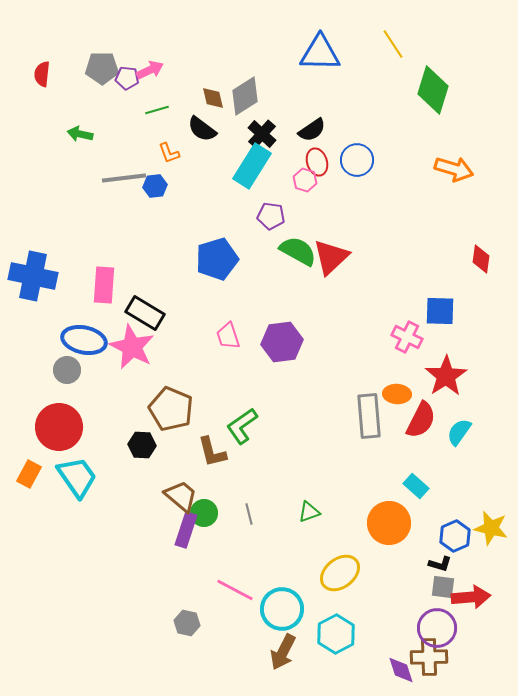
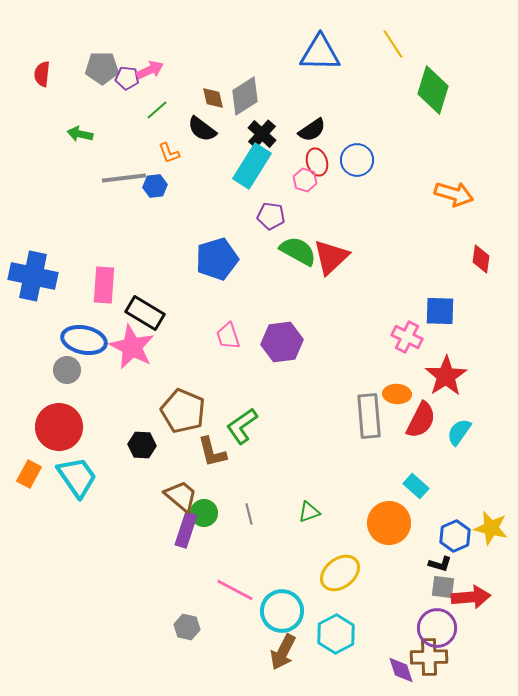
green line at (157, 110): rotated 25 degrees counterclockwise
orange arrow at (454, 169): moved 25 px down
brown pentagon at (171, 409): moved 12 px right, 2 px down
cyan circle at (282, 609): moved 2 px down
gray hexagon at (187, 623): moved 4 px down
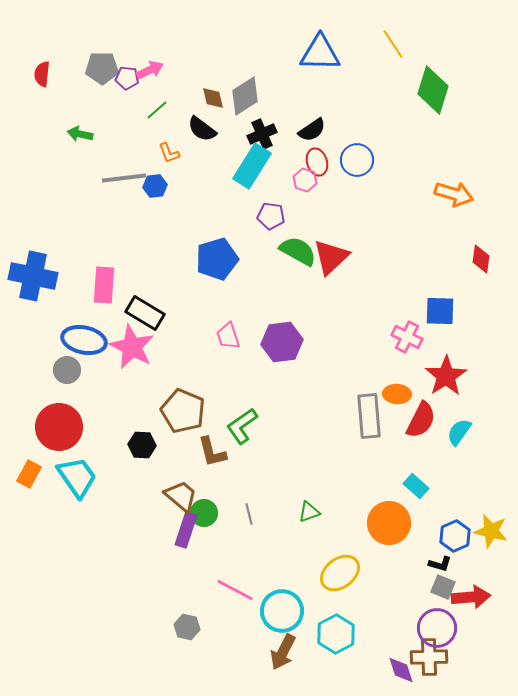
black cross at (262, 134): rotated 24 degrees clockwise
yellow star at (491, 528): moved 3 px down
gray square at (443, 587): rotated 15 degrees clockwise
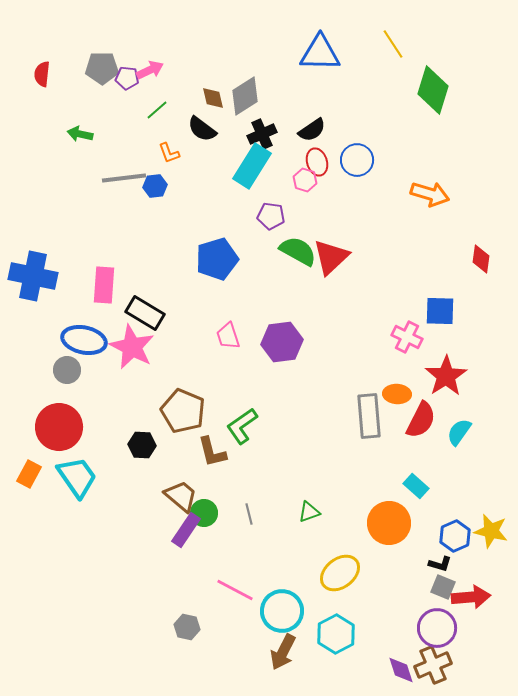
orange arrow at (454, 194): moved 24 px left
purple rectangle at (186, 530): rotated 16 degrees clockwise
brown cross at (429, 657): moved 4 px right, 8 px down; rotated 21 degrees counterclockwise
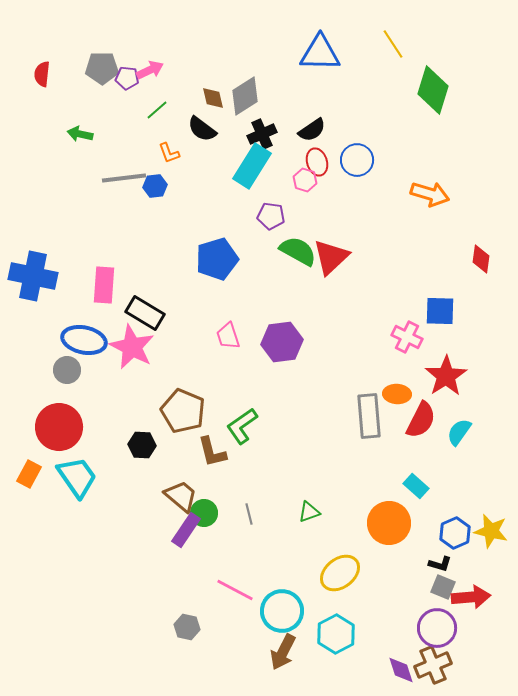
blue hexagon at (455, 536): moved 3 px up
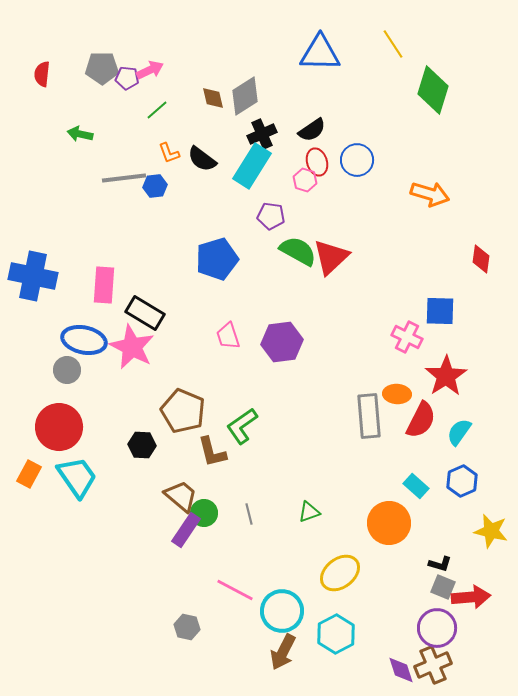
black semicircle at (202, 129): moved 30 px down
blue hexagon at (455, 533): moved 7 px right, 52 px up
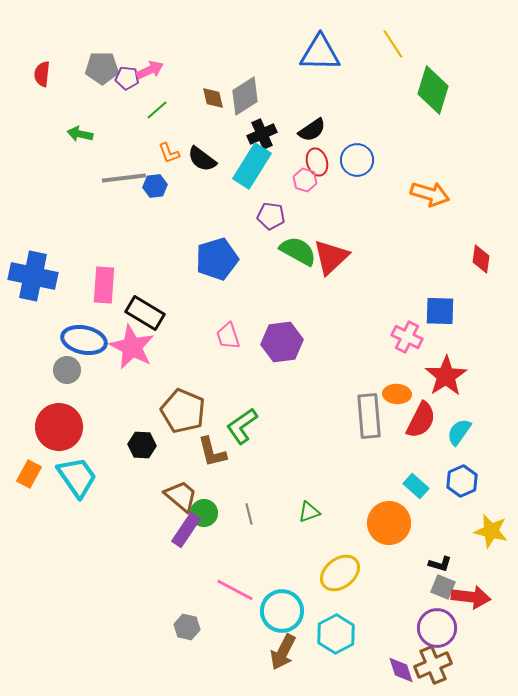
red arrow at (471, 597): rotated 12 degrees clockwise
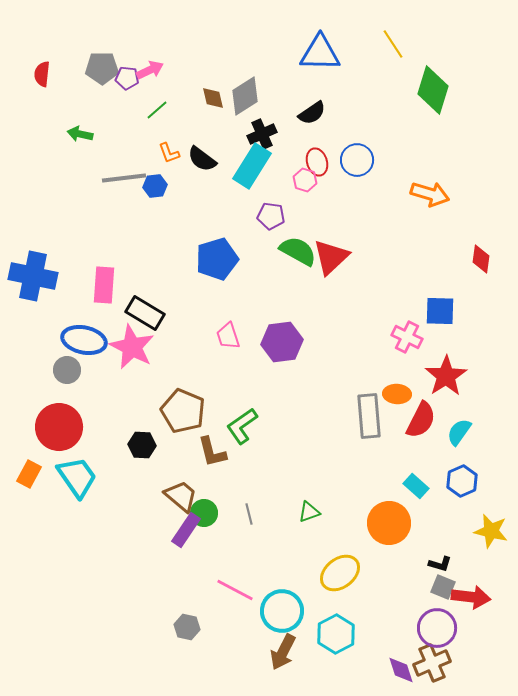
black semicircle at (312, 130): moved 17 px up
brown cross at (433, 665): moved 1 px left, 2 px up
